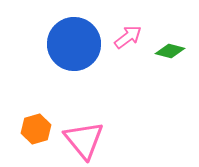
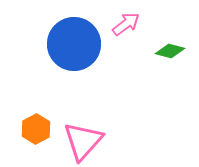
pink arrow: moved 2 px left, 13 px up
orange hexagon: rotated 12 degrees counterclockwise
pink triangle: moved 1 px left, 1 px down; rotated 21 degrees clockwise
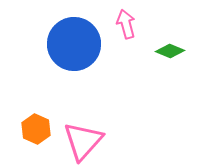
pink arrow: rotated 68 degrees counterclockwise
green diamond: rotated 8 degrees clockwise
orange hexagon: rotated 8 degrees counterclockwise
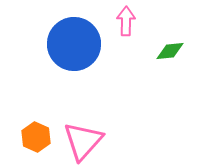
pink arrow: moved 3 px up; rotated 16 degrees clockwise
green diamond: rotated 28 degrees counterclockwise
orange hexagon: moved 8 px down
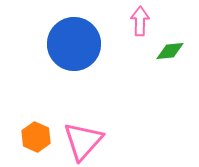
pink arrow: moved 14 px right
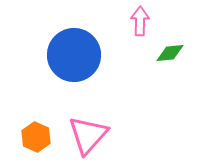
blue circle: moved 11 px down
green diamond: moved 2 px down
pink triangle: moved 5 px right, 6 px up
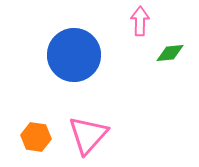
orange hexagon: rotated 16 degrees counterclockwise
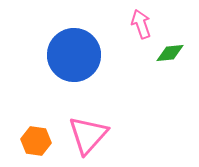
pink arrow: moved 1 px right, 3 px down; rotated 20 degrees counterclockwise
orange hexagon: moved 4 px down
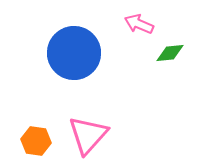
pink arrow: moved 2 px left; rotated 48 degrees counterclockwise
blue circle: moved 2 px up
